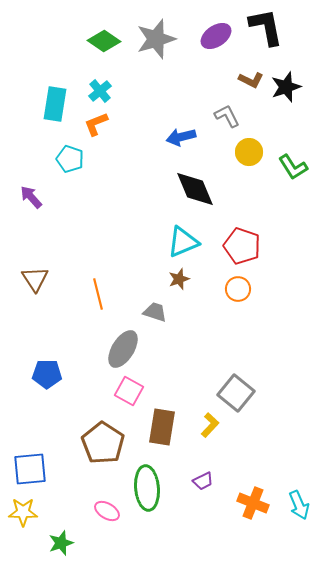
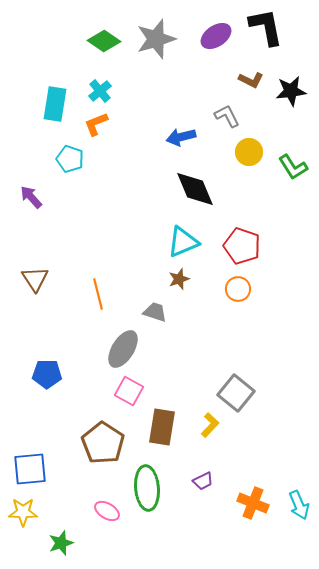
black star: moved 5 px right, 4 px down; rotated 12 degrees clockwise
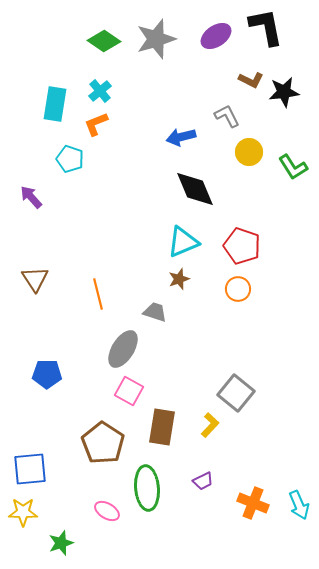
black star: moved 7 px left, 1 px down
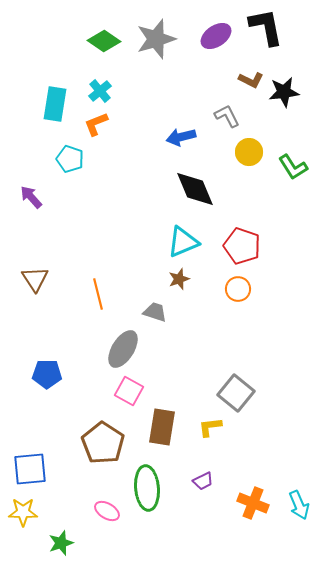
yellow L-shape: moved 2 px down; rotated 140 degrees counterclockwise
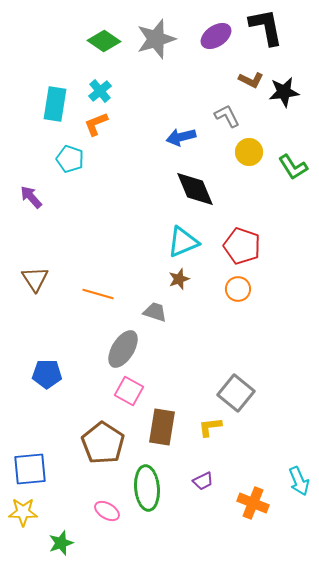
orange line: rotated 60 degrees counterclockwise
cyan arrow: moved 24 px up
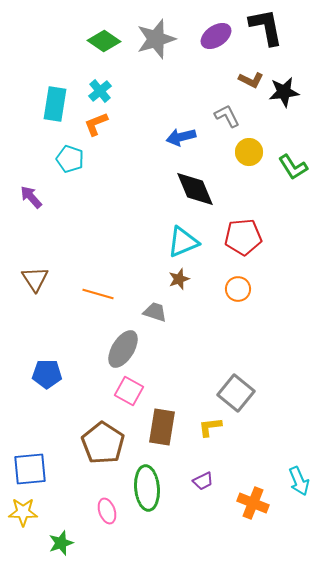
red pentagon: moved 1 px right, 9 px up; rotated 24 degrees counterclockwise
pink ellipse: rotated 40 degrees clockwise
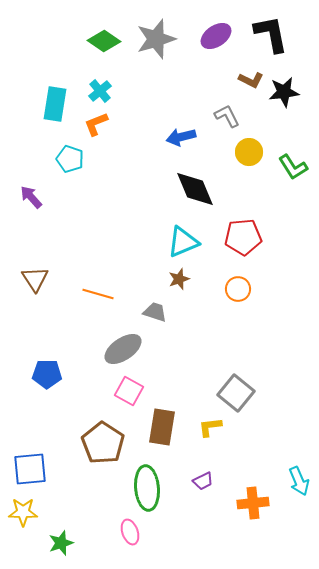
black L-shape: moved 5 px right, 7 px down
gray ellipse: rotated 24 degrees clockwise
orange cross: rotated 28 degrees counterclockwise
pink ellipse: moved 23 px right, 21 px down
